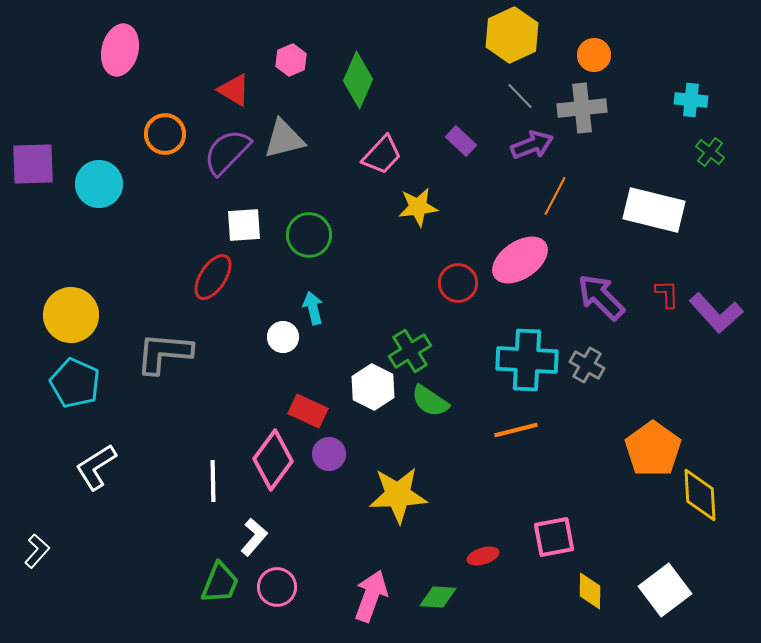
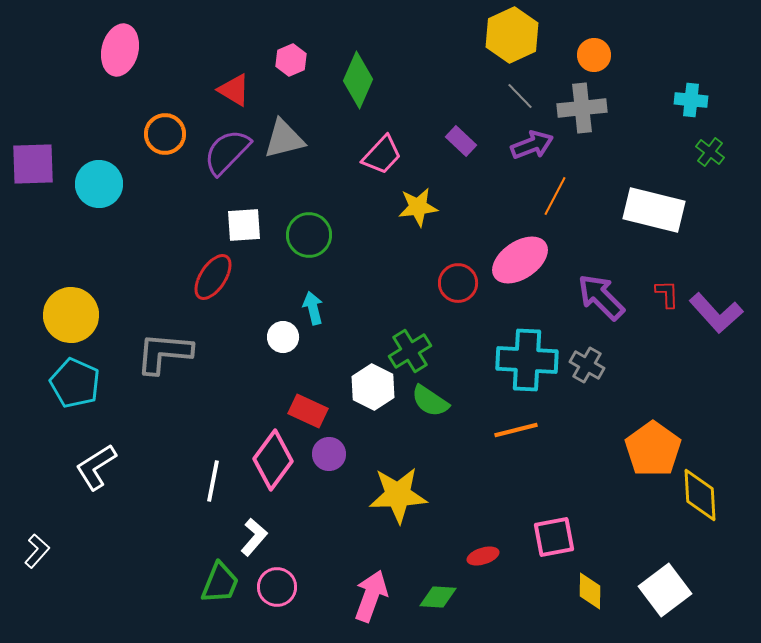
white line at (213, 481): rotated 12 degrees clockwise
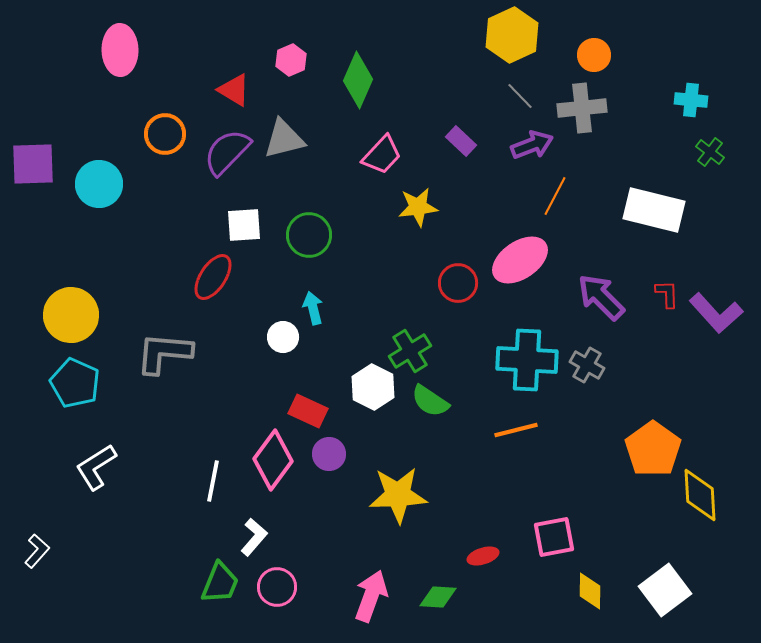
pink ellipse at (120, 50): rotated 15 degrees counterclockwise
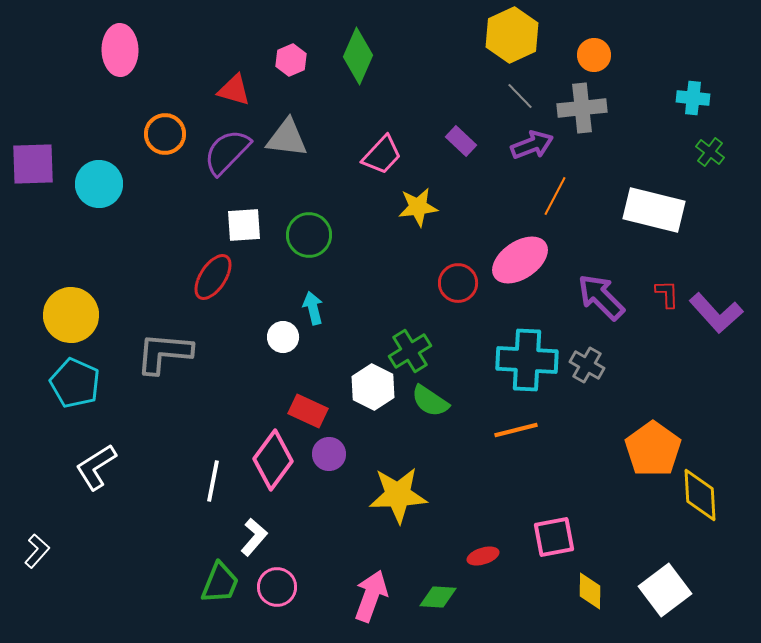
green diamond at (358, 80): moved 24 px up
red triangle at (234, 90): rotated 15 degrees counterclockwise
cyan cross at (691, 100): moved 2 px right, 2 px up
gray triangle at (284, 139): moved 3 px right, 1 px up; rotated 21 degrees clockwise
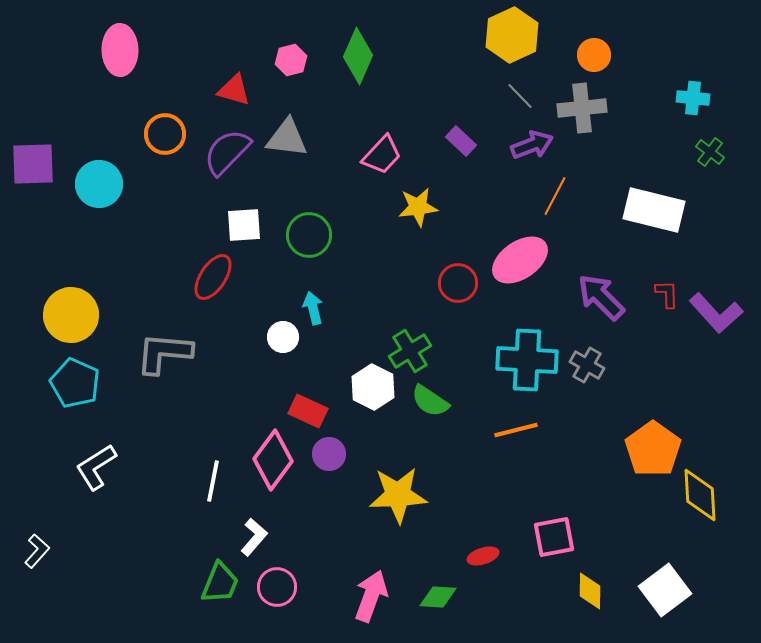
pink hexagon at (291, 60): rotated 8 degrees clockwise
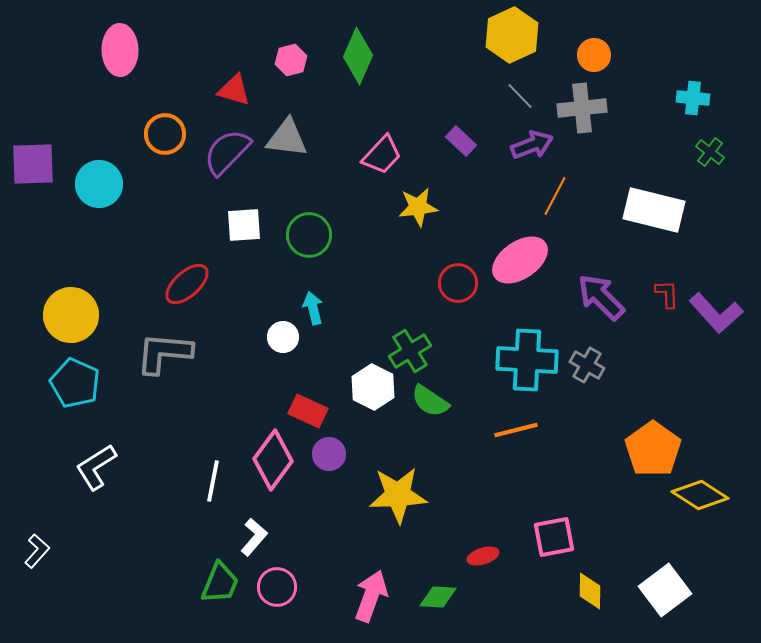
red ellipse at (213, 277): moved 26 px left, 7 px down; rotated 15 degrees clockwise
yellow diamond at (700, 495): rotated 54 degrees counterclockwise
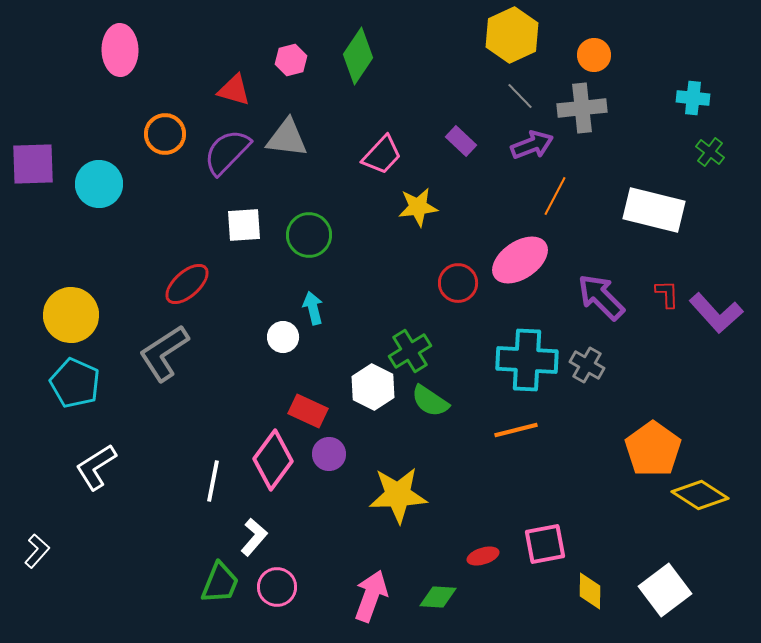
green diamond at (358, 56): rotated 10 degrees clockwise
gray L-shape at (164, 353): rotated 38 degrees counterclockwise
pink square at (554, 537): moved 9 px left, 7 px down
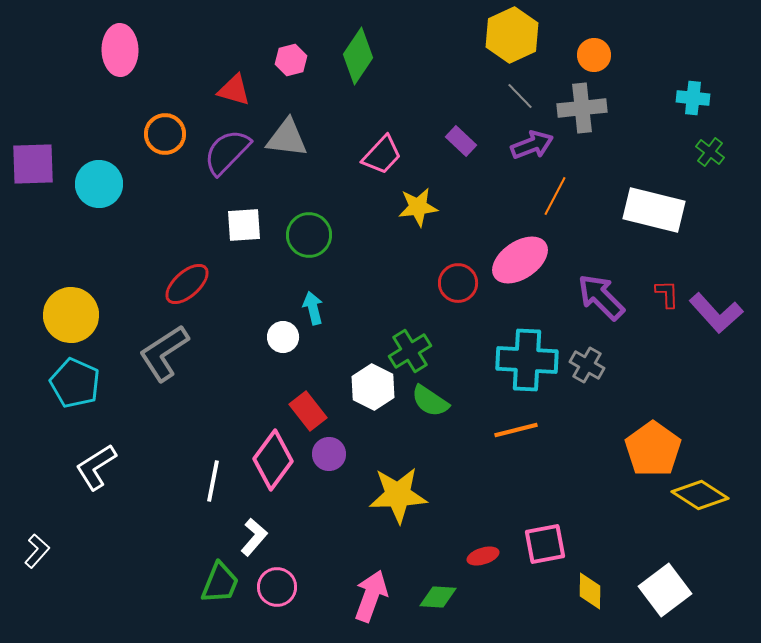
red rectangle at (308, 411): rotated 27 degrees clockwise
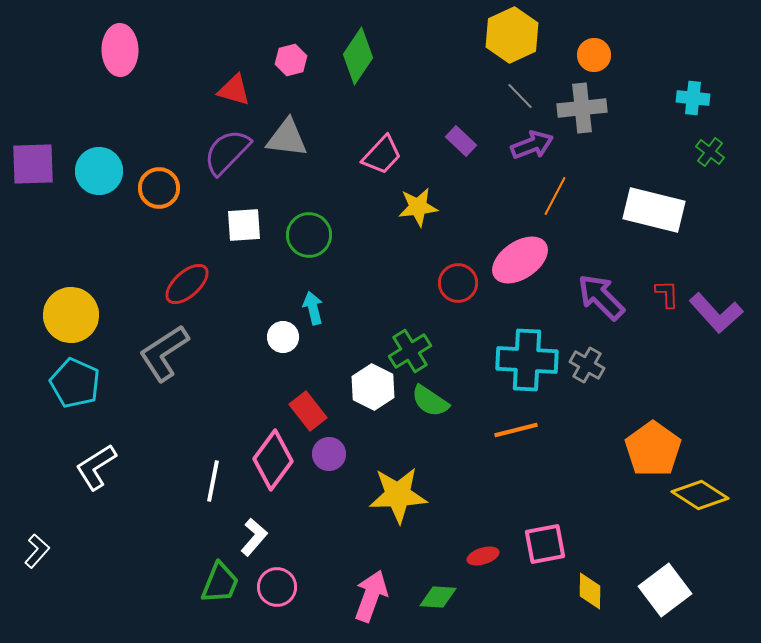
orange circle at (165, 134): moved 6 px left, 54 px down
cyan circle at (99, 184): moved 13 px up
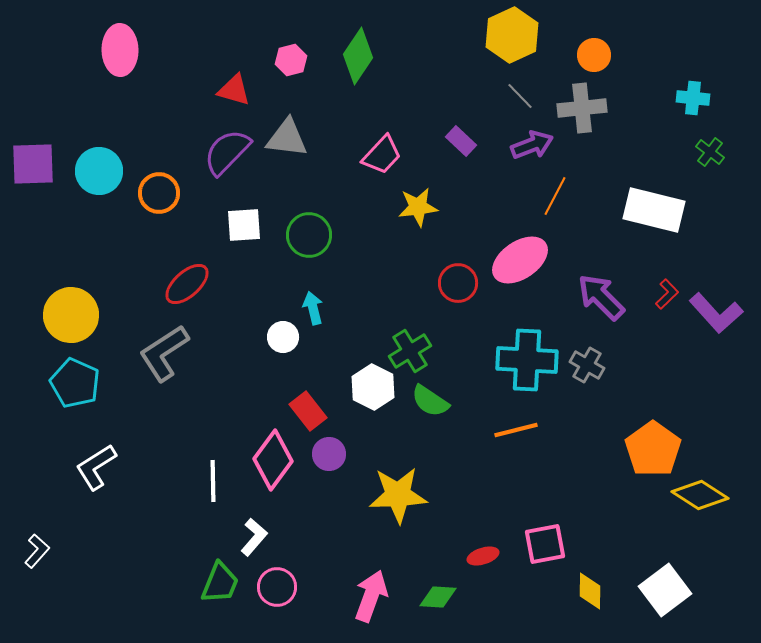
orange circle at (159, 188): moved 5 px down
red L-shape at (667, 294): rotated 48 degrees clockwise
white line at (213, 481): rotated 12 degrees counterclockwise
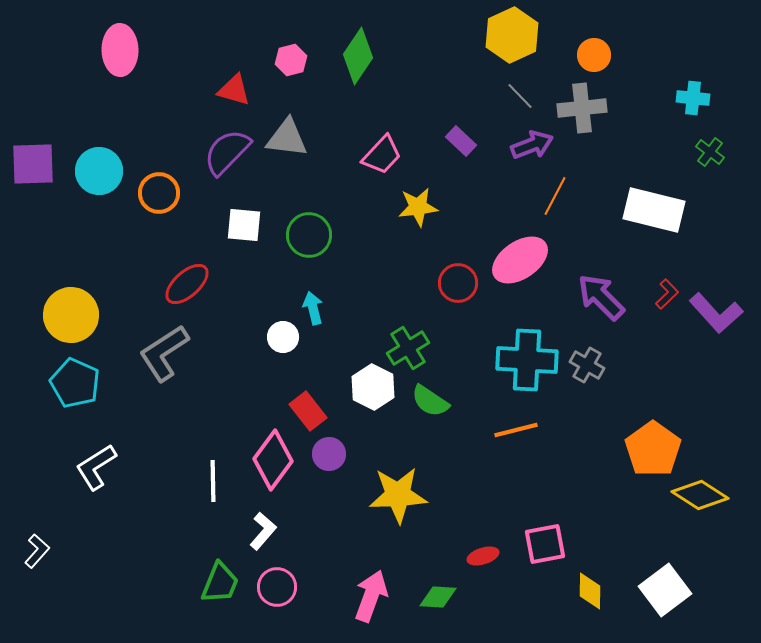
white square at (244, 225): rotated 9 degrees clockwise
green cross at (410, 351): moved 2 px left, 3 px up
white L-shape at (254, 537): moved 9 px right, 6 px up
